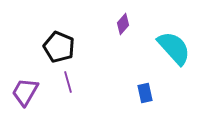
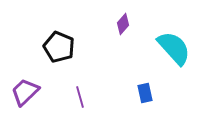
purple line: moved 12 px right, 15 px down
purple trapezoid: rotated 16 degrees clockwise
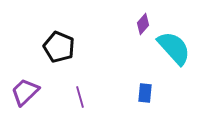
purple diamond: moved 20 px right
blue rectangle: rotated 18 degrees clockwise
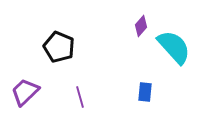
purple diamond: moved 2 px left, 2 px down
cyan semicircle: moved 1 px up
blue rectangle: moved 1 px up
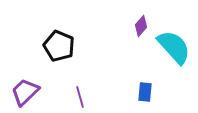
black pentagon: moved 1 px up
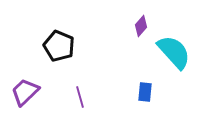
cyan semicircle: moved 5 px down
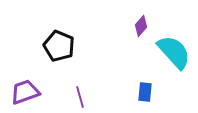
purple trapezoid: rotated 24 degrees clockwise
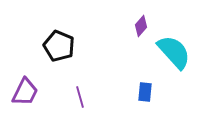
purple trapezoid: rotated 136 degrees clockwise
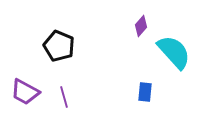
purple trapezoid: rotated 92 degrees clockwise
purple line: moved 16 px left
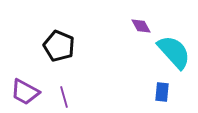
purple diamond: rotated 70 degrees counterclockwise
blue rectangle: moved 17 px right
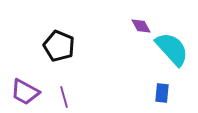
cyan semicircle: moved 2 px left, 3 px up
blue rectangle: moved 1 px down
